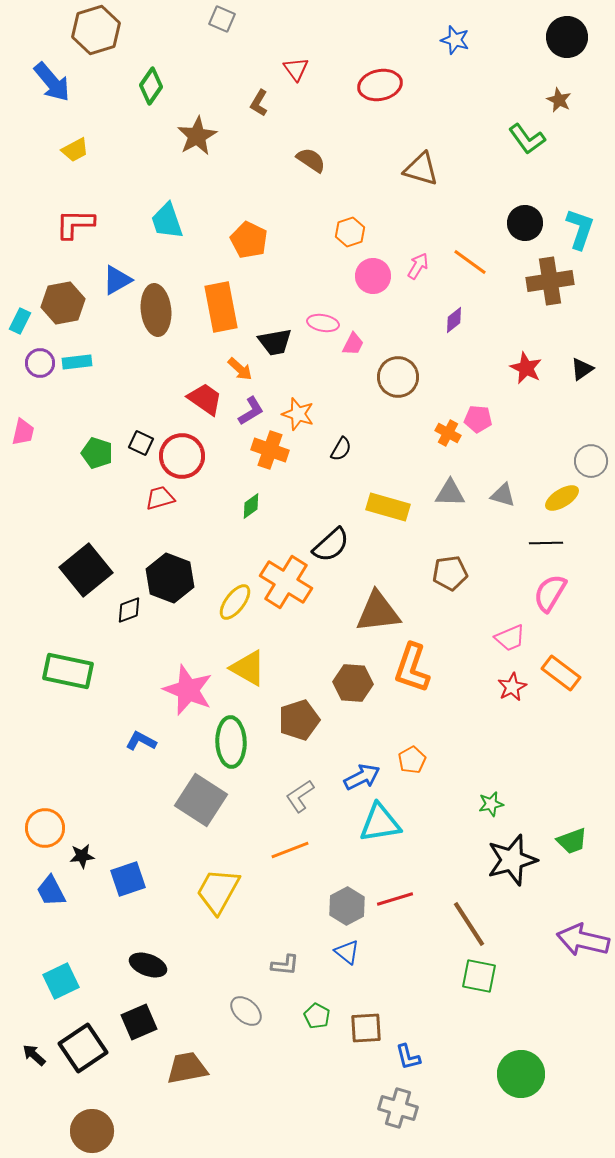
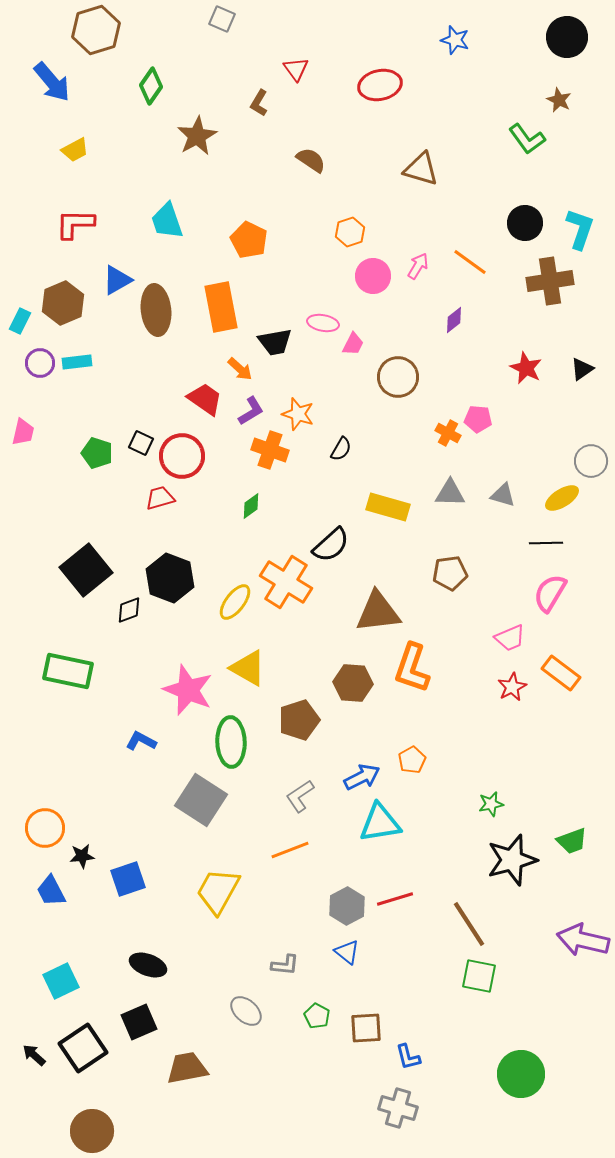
brown hexagon at (63, 303): rotated 12 degrees counterclockwise
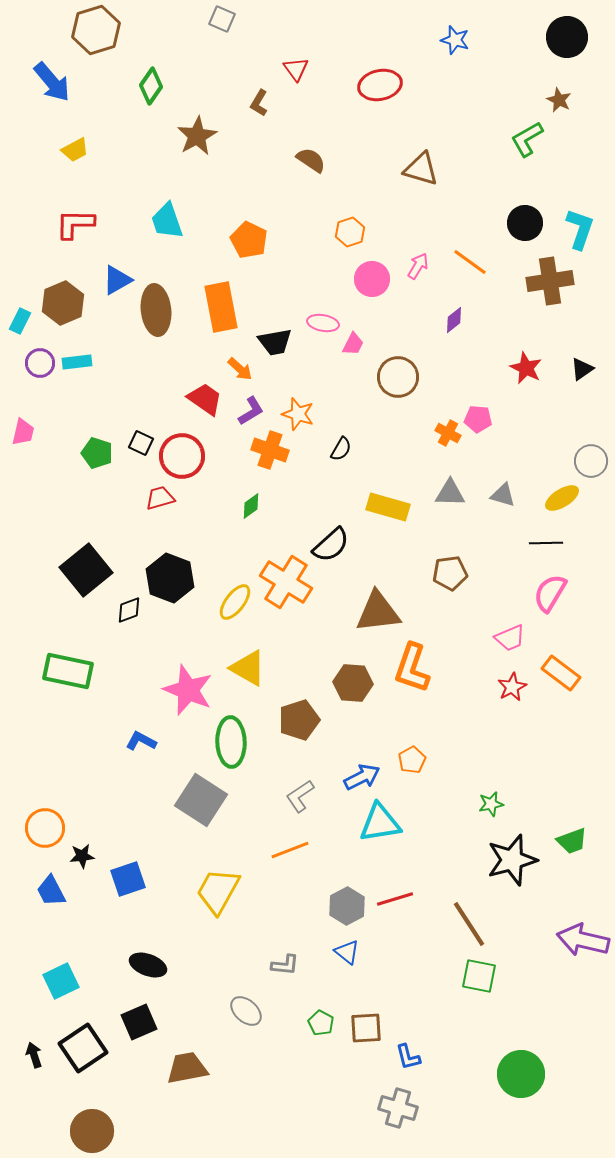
green L-shape at (527, 139): rotated 96 degrees clockwise
pink circle at (373, 276): moved 1 px left, 3 px down
green pentagon at (317, 1016): moved 4 px right, 7 px down
black arrow at (34, 1055): rotated 30 degrees clockwise
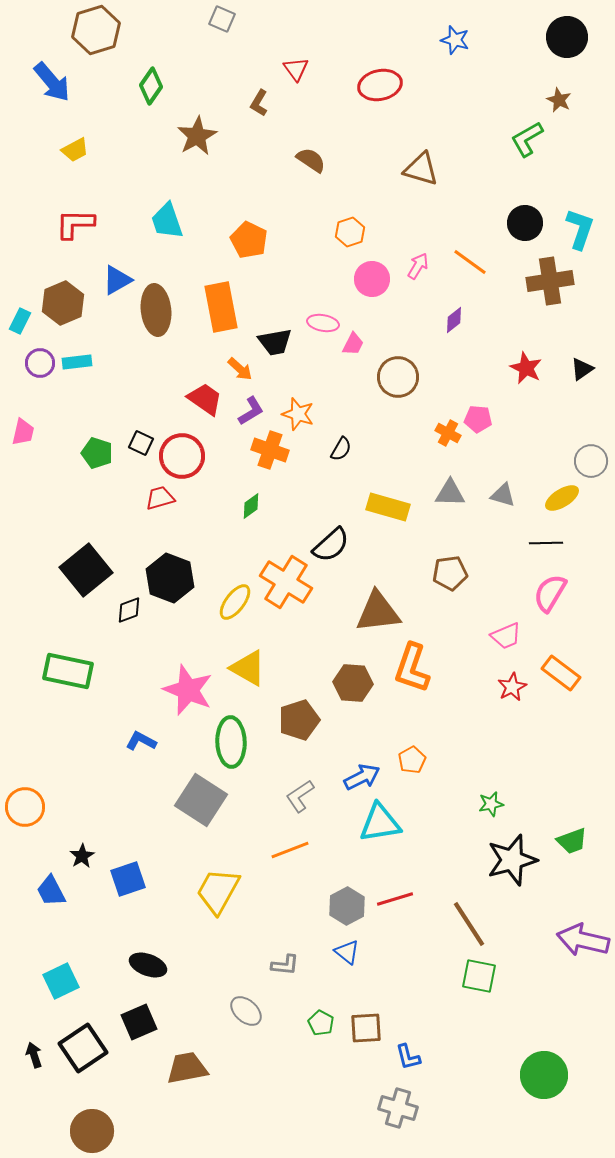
pink trapezoid at (510, 638): moved 4 px left, 2 px up
orange circle at (45, 828): moved 20 px left, 21 px up
black star at (82, 856): rotated 25 degrees counterclockwise
green circle at (521, 1074): moved 23 px right, 1 px down
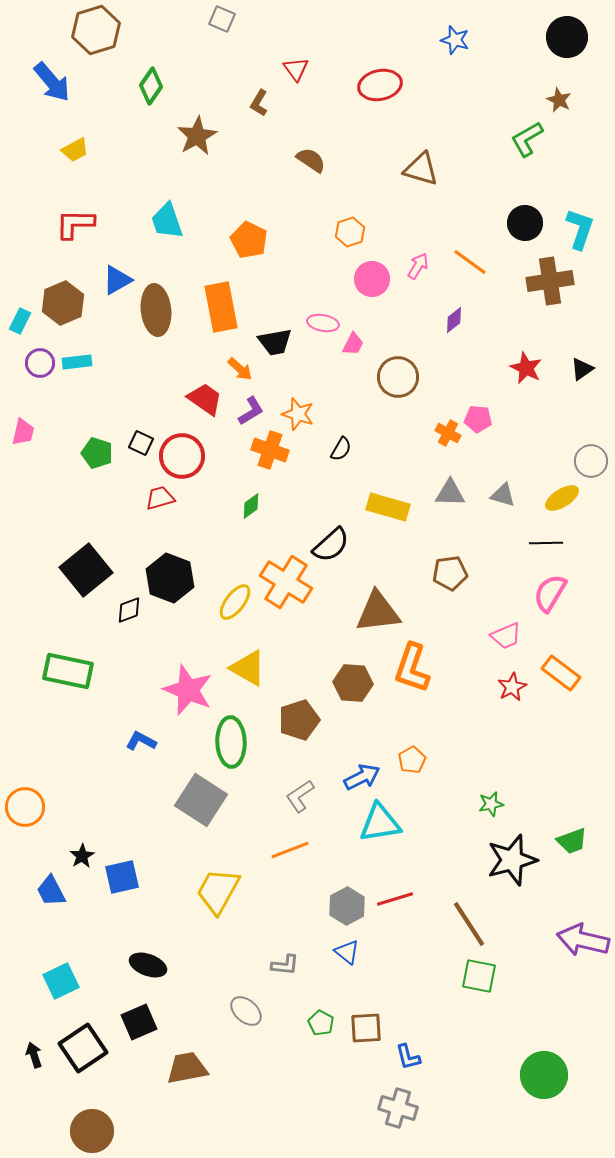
blue square at (128, 879): moved 6 px left, 2 px up; rotated 6 degrees clockwise
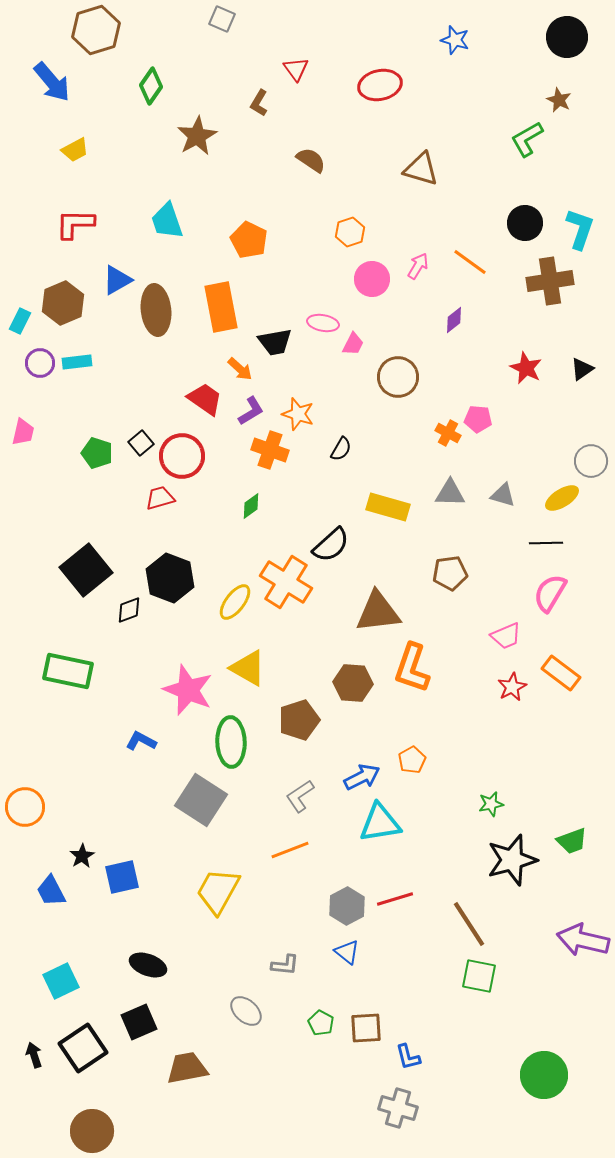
black square at (141, 443): rotated 25 degrees clockwise
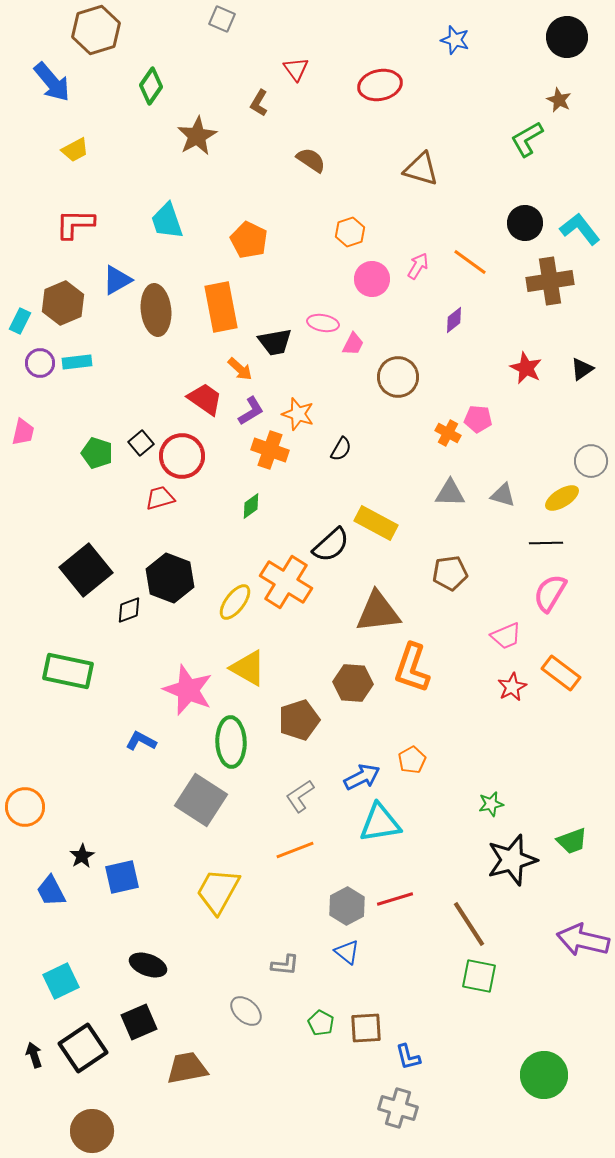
cyan L-shape at (580, 229): rotated 57 degrees counterclockwise
yellow rectangle at (388, 507): moved 12 px left, 16 px down; rotated 12 degrees clockwise
orange line at (290, 850): moved 5 px right
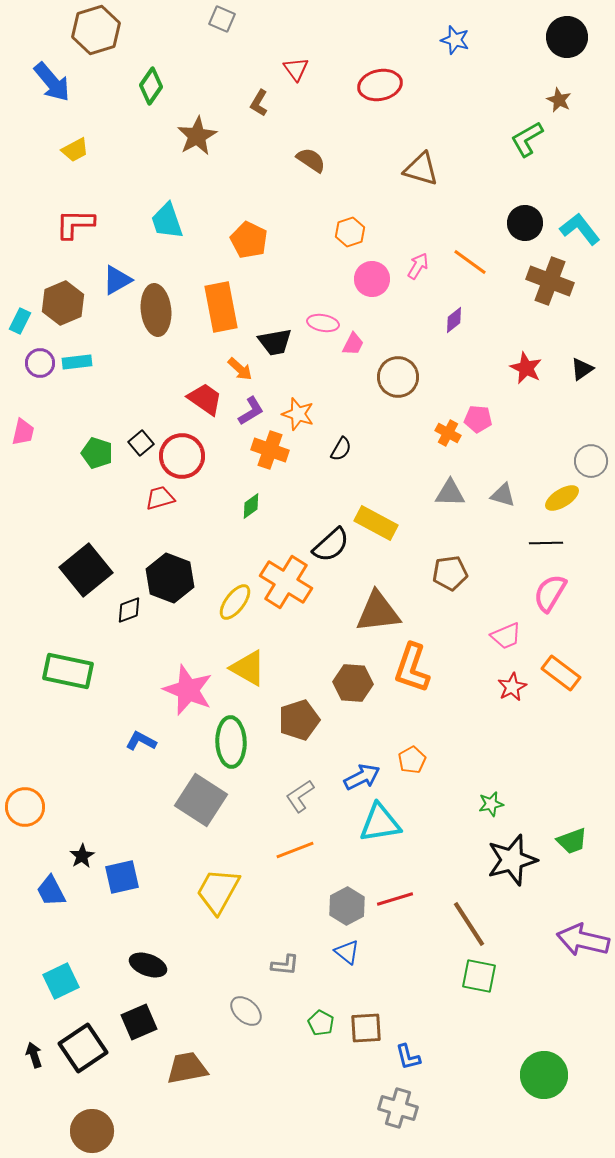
brown cross at (550, 281): rotated 30 degrees clockwise
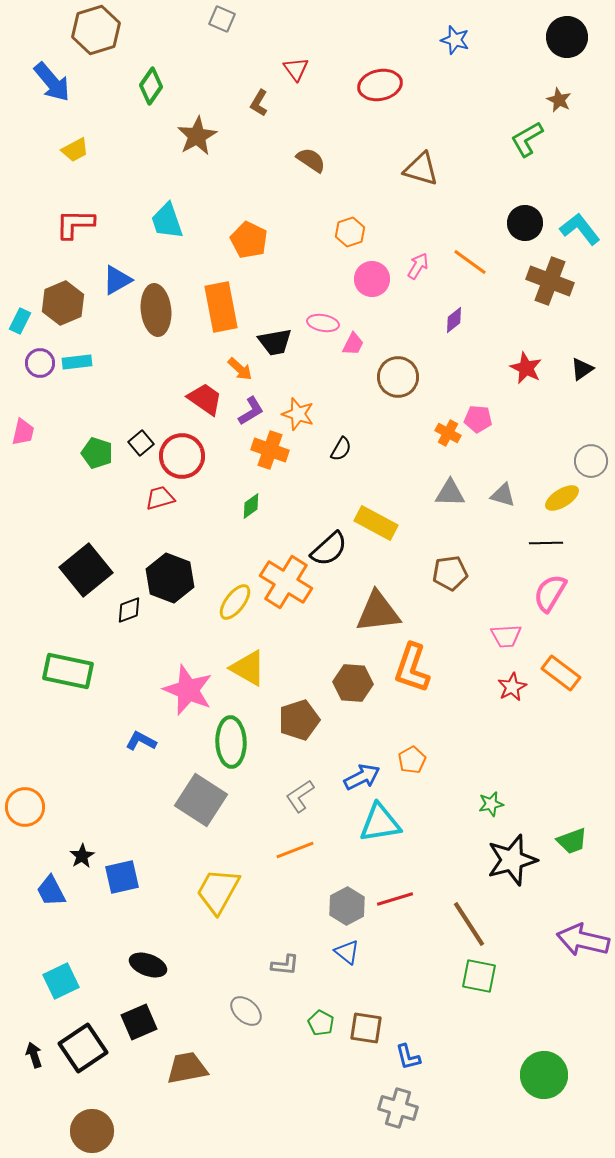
black semicircle at (331, 545): moved 2 px left, 4 px down
pink trapezoid at (506, 636): rotated 20 degrees clockwise
brown square at (366, 1028): rotated 12 degrees clockwise
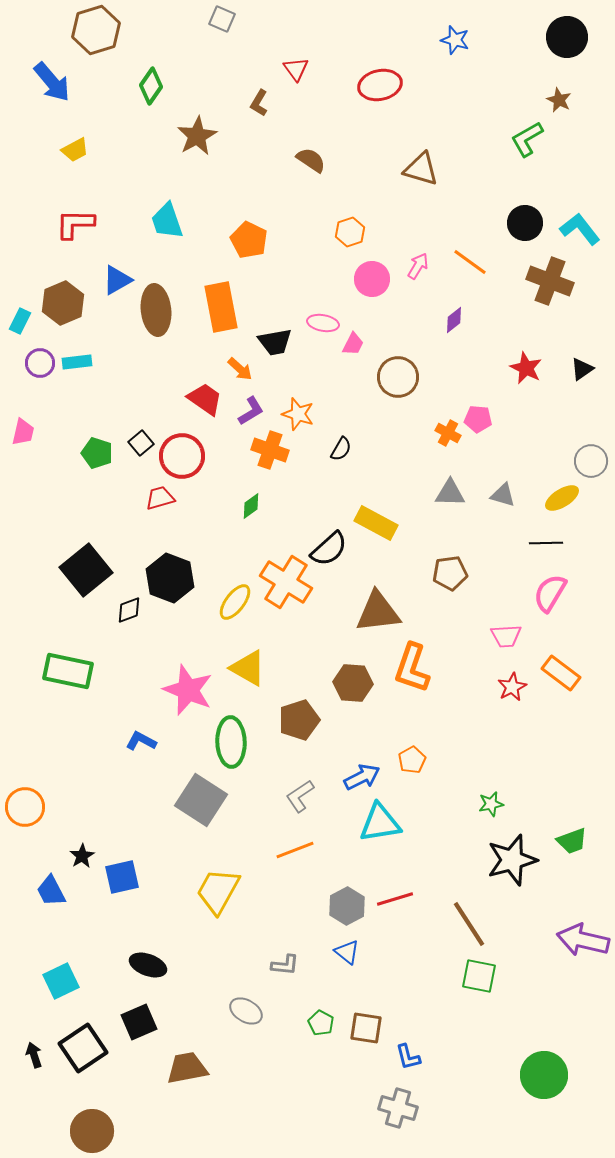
gray ellipse at (246, 1011): rotated 12 degrees counterclockwise
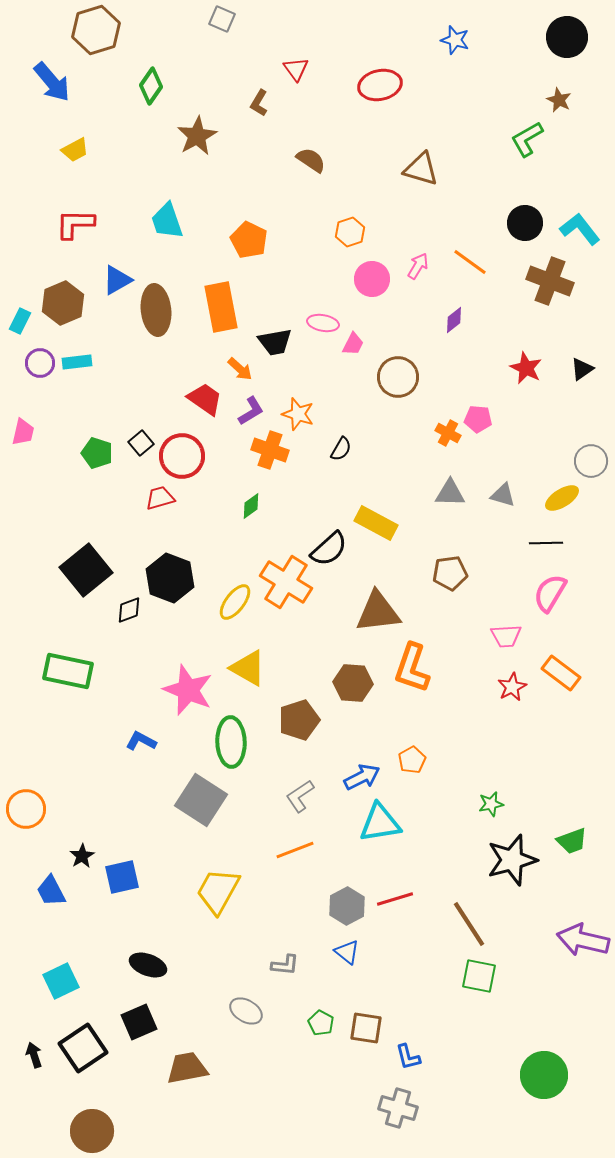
orange circle at (25, 807): moved 1 px right, 2 px down
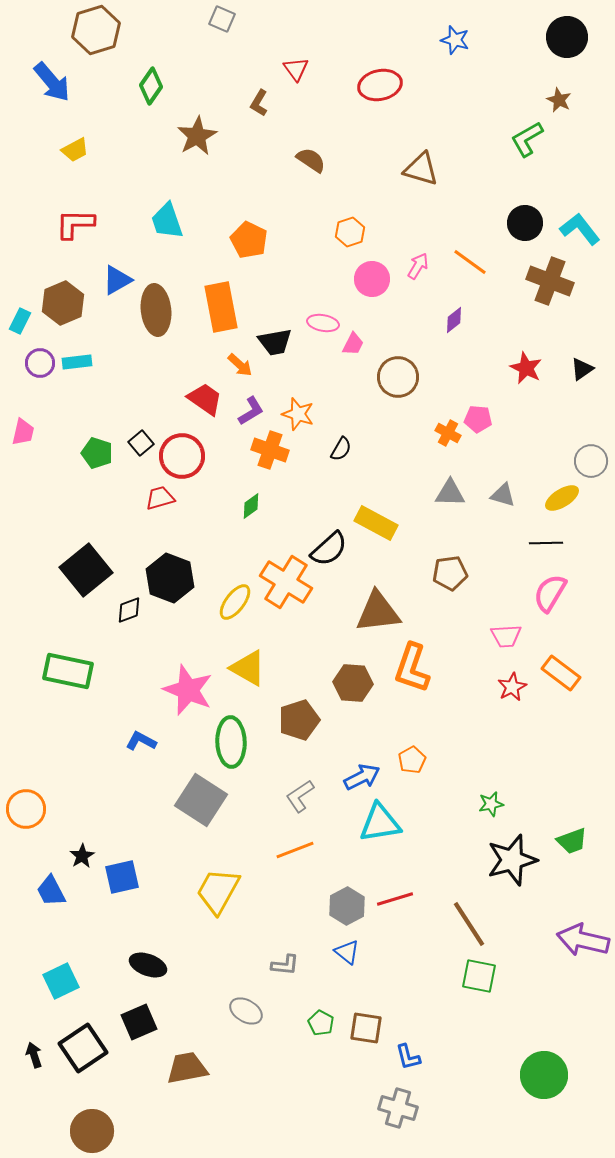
orange arrow at (240, 369): moved 4 px up
